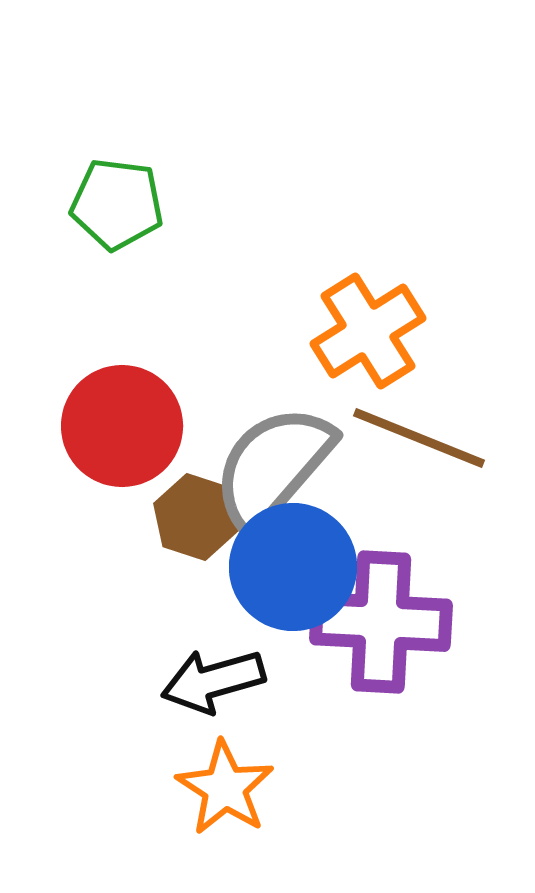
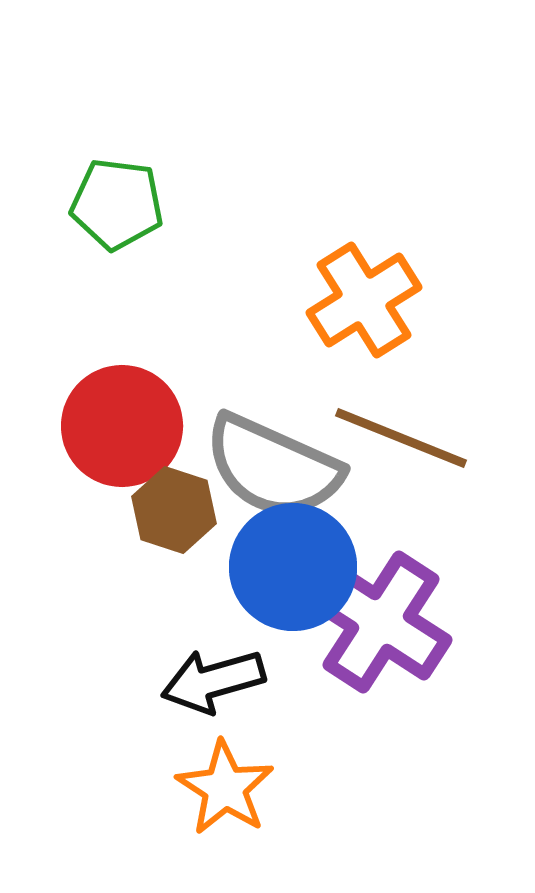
orange cross: moved 4 px left, 31 px up
brown line: moved 18 px left
gray semicircle: rotated 107 degrees counterclockwise
brown hexagon: moved 22 px left, 7 px up
purple cross: rotated 30 degrees clockwise
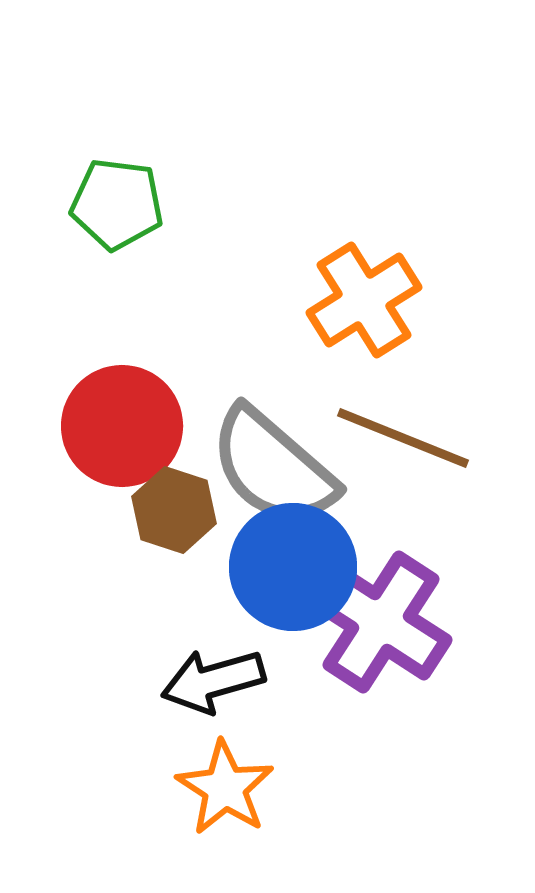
brown line: moved 2 px right
gray semicircle: rotated 17 degrees clockwise
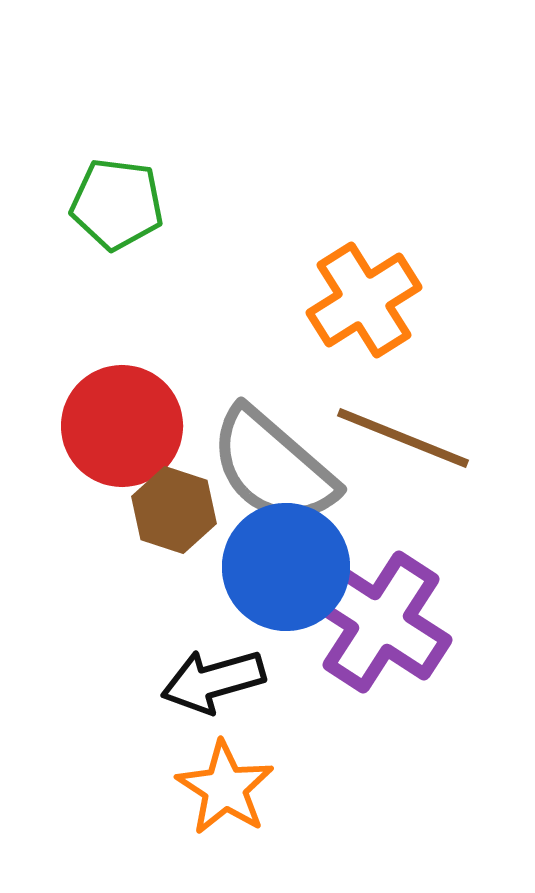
blue circle: moved 7 px left
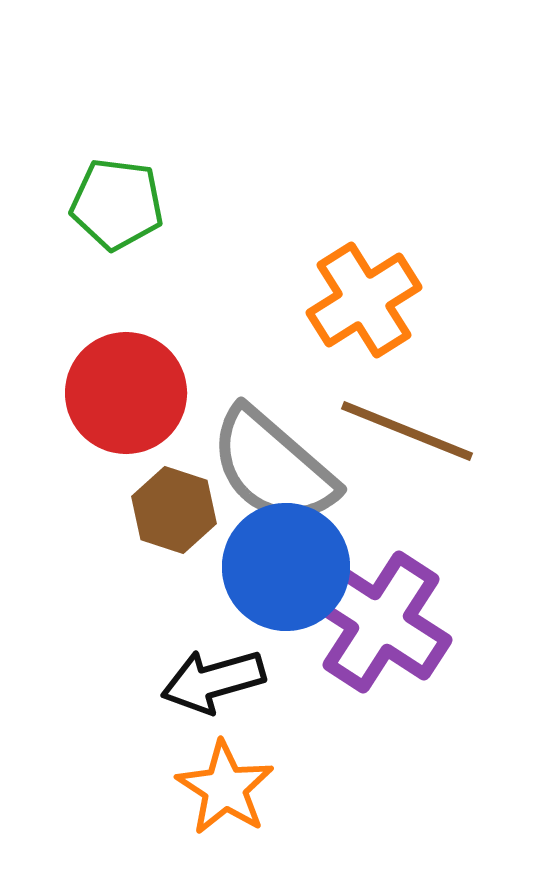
red circle: moved 4 px right, 33 px up
brown line: moved 4 px right, 7 px up
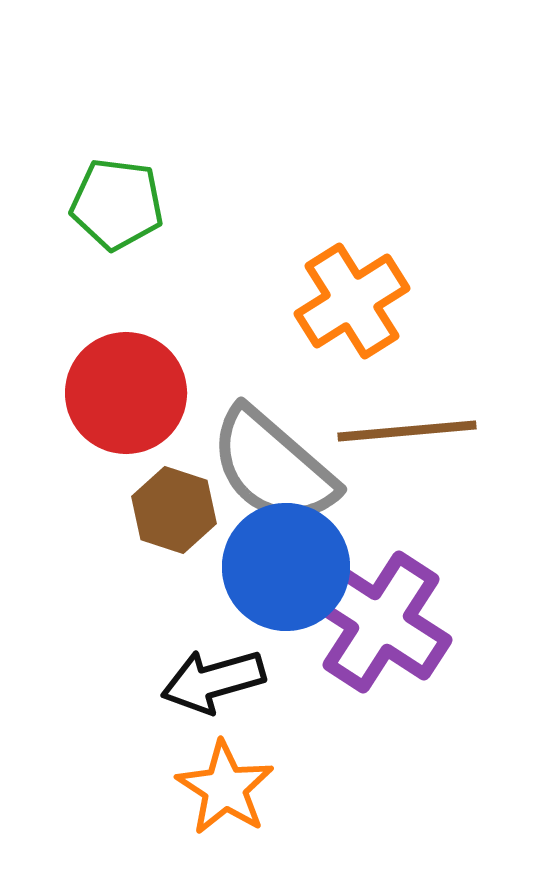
orange cross: moved 12 px left, 1 px down
brown line: rotated 27 degrees counterclockwise
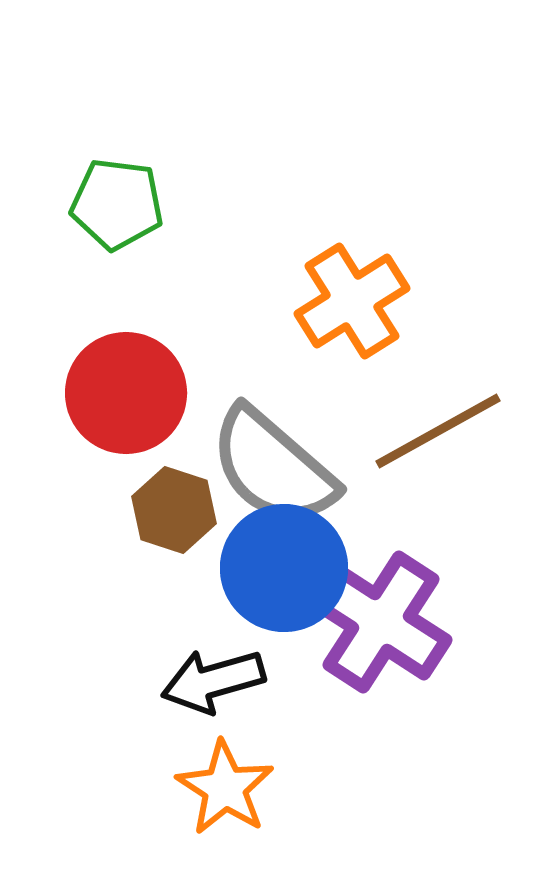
brown line: moved 31 px right; rotated 24 degrees counterclockwise
blue circle: moved 2 px left, 1 px down
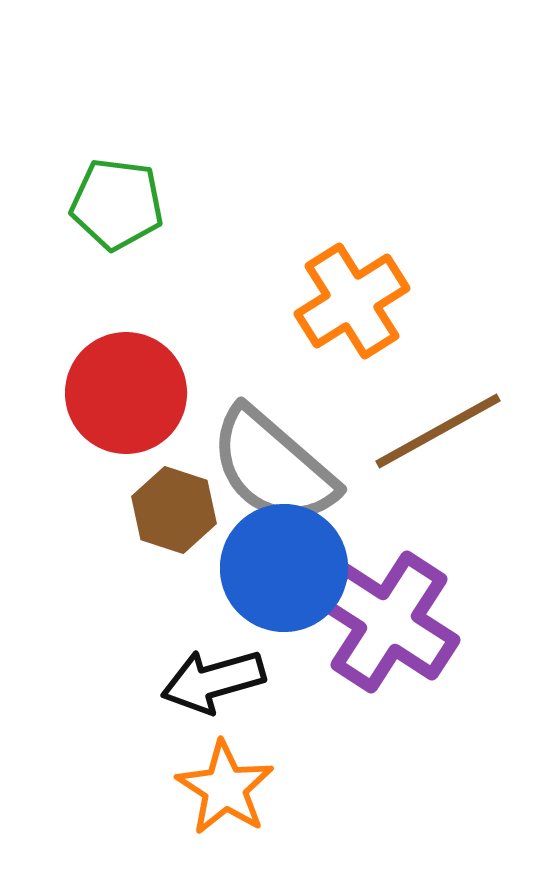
purple cross: moved 8 px right
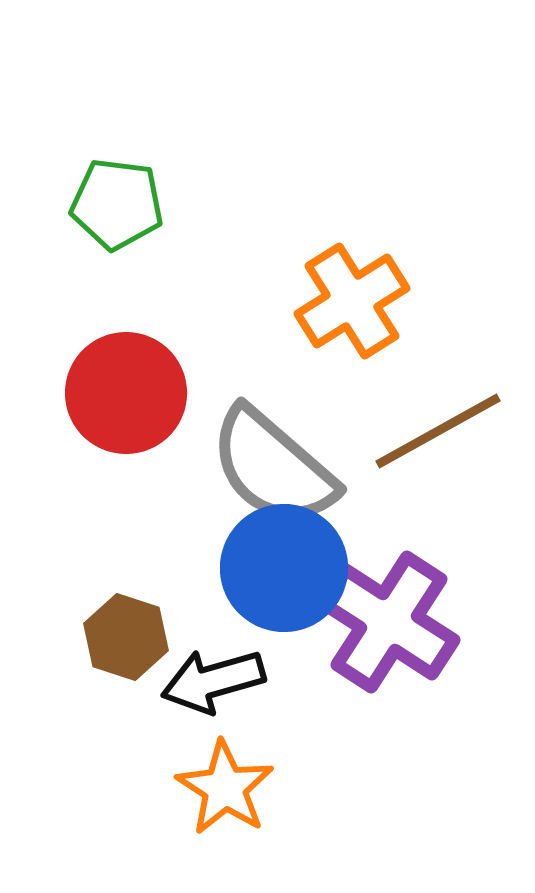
brown hexagon: moved 48 px left, 127 px down
